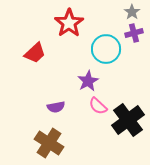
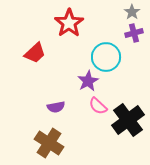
cyan circle: moved 8 px down
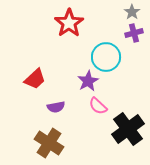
red trapezoid: moved 26 px down
black cross: moved 9 px down
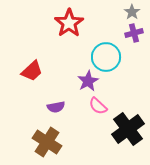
red trapezoid: moved 3 px left, 8 px up
brown cross: moved 2 px left, 1 px up
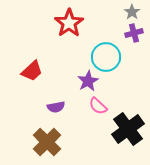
brown cross: rotated 12 degrees clockwise
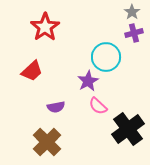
red star: moved 24 px left, 4 px down
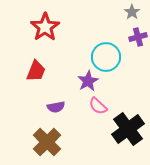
purple cross: moved 4 px right, 4 px down
red trapezoid: moved 4 px right; rotated 25 degrees counterclockwise
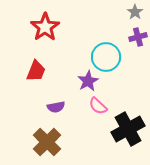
gray star: moved 3 px right
black cross: rotated 8 degrees clockwise
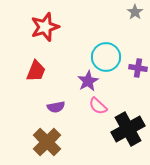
red star: rotated 16 degrees clockwise
purple cross: moved 31 px down; rotated 24 degrees clockwise
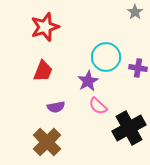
red trapezoid: moved 7 px right
black cross: moved 1 px right, 1 px up
